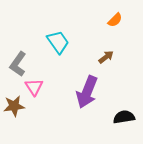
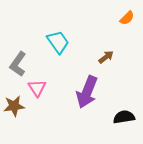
orange semicircle: moved 12 px right, 2 px up
pink triangle: moved 3 px right, 1 px down
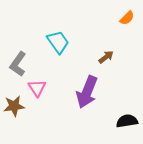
black semicircle: moved 3 px right, 4 px down
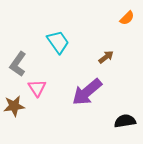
purple arrow: rotated 28 degrees clockwise
black semicircle: moved 2 px left
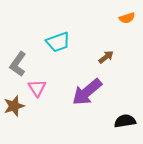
orange semicircle: rotated 28 degrees clockwise
cyan trapezoid: rotated 105 degrees clockwise
brown star: rotated 10 degrees counterclockwise
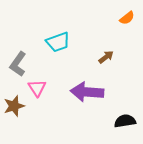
orange semicircle: rotated 21 degrees counterclockwise
purple arrow: rotated 44 degrees clockwise
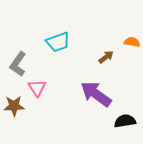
orange semicircle: moved 5 px right, 24 px down; rotated 133 degrees counterclockwise
purple arrow: moved 9 px right, 2 px down; rotated 32 degrees clockwise
brown star: rotated 15 degrees clockwise
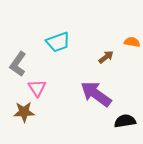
brown star: moved 10 px right, 6 px down
